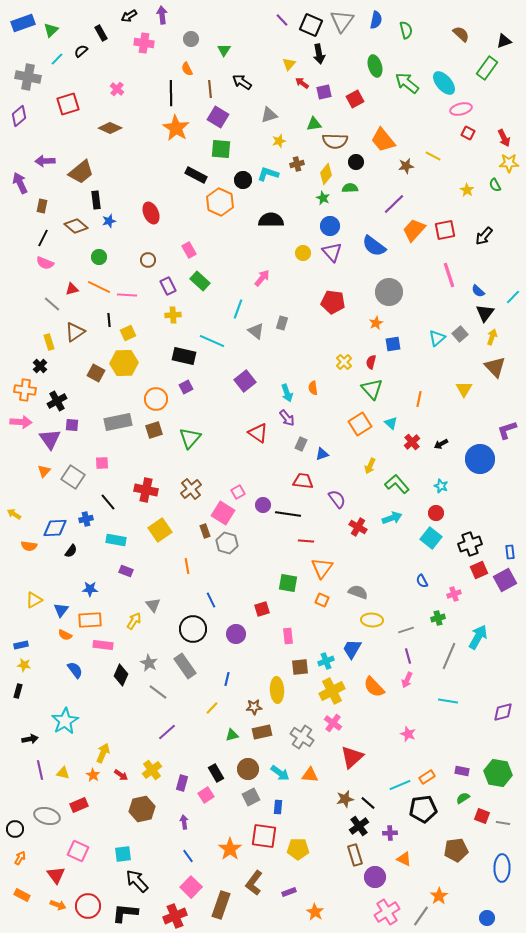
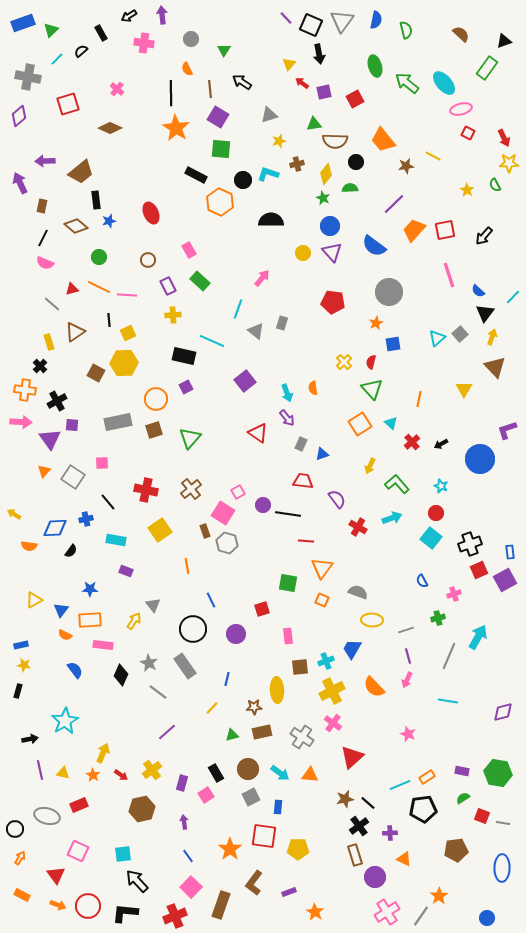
purple line at (282, 20): moved 4 px right, 2 px up
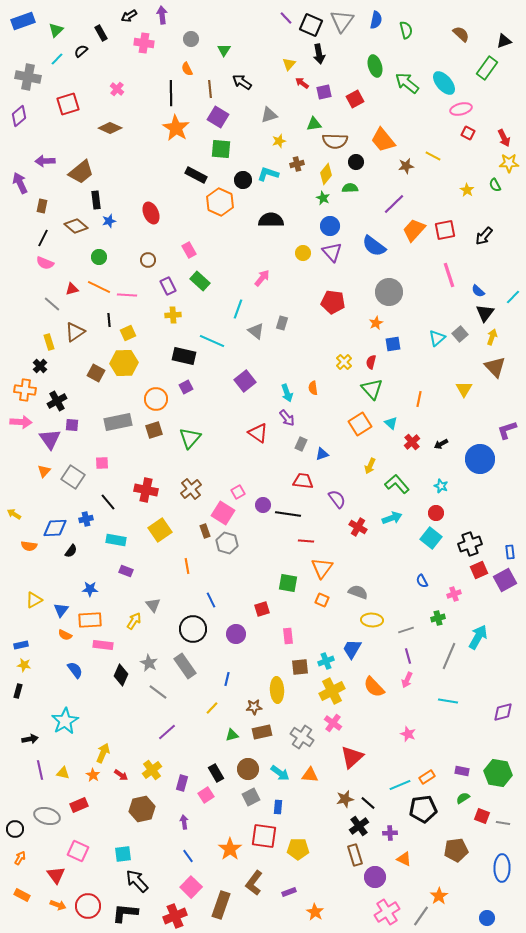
blue rectangle at (23, 23): moved 2 px up
green triangle at (51, 30): moved 5 px right
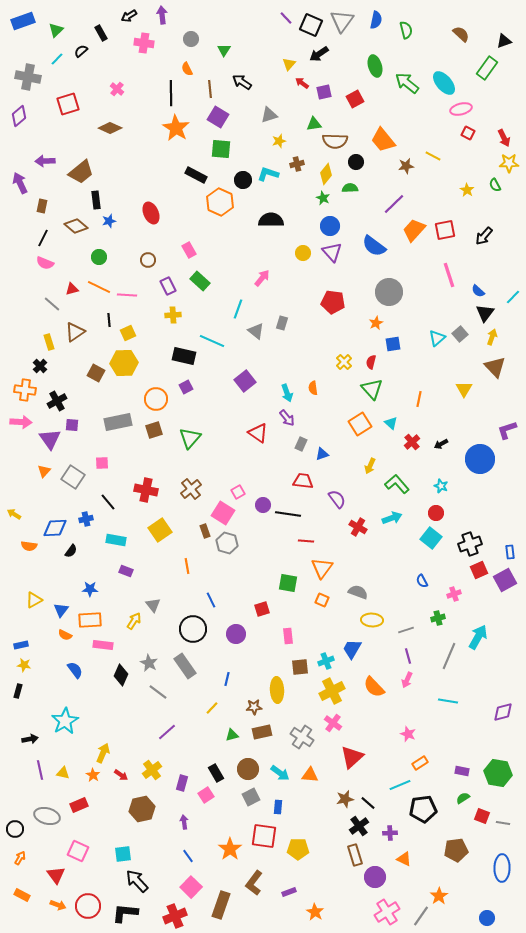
black arrow at (319, 54): rotated 66 degrees clockwise
orange rectangle at (427, 777): moved 7 px left, 14 px up
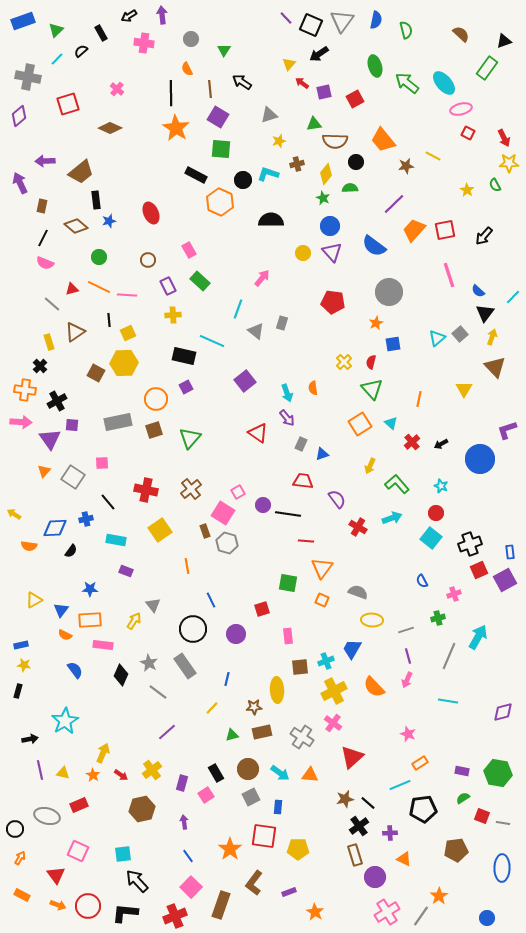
yellow cross at (332, 691): moved 2 px right
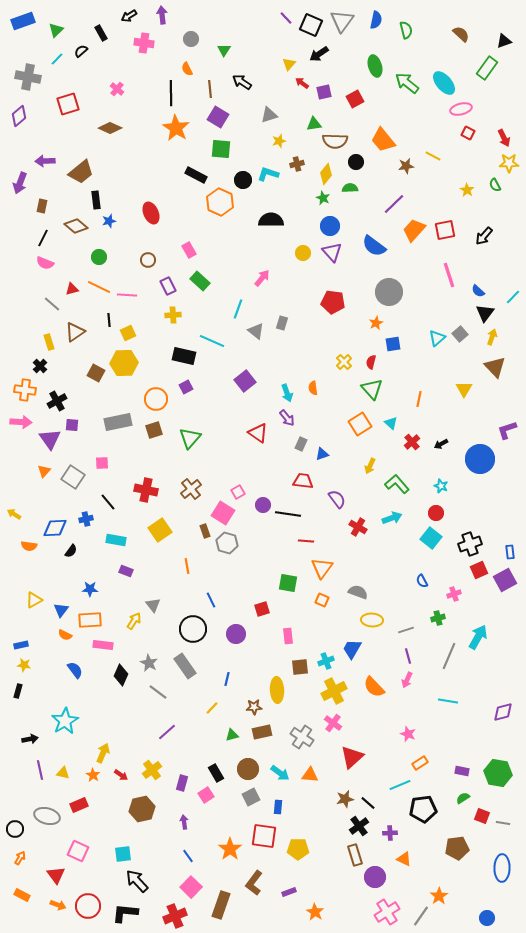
purple arrow at (20, 183): rotated 135 degrees counterclockwise
brown pentagon at (456, 850): moved 1 px right, 2 px up
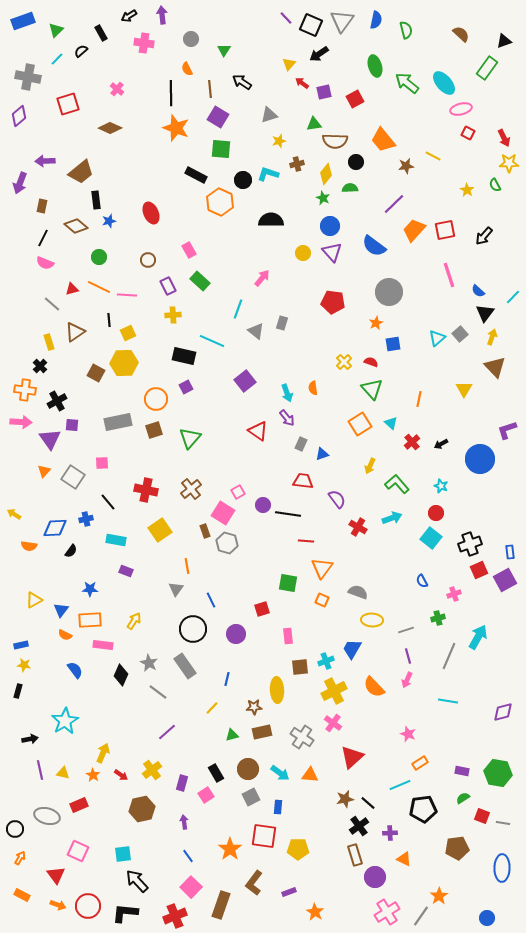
orange star at (176, 128): rotated 12 degrees counterclockwise
red semicircle at (371, 362): rotated 96 degrees clockwise
red triangle at (258, 433): moved 2 px up
gray triangle at (153, 605): moved 23 px right, 16 px up; rotated 14 degrees clockwise
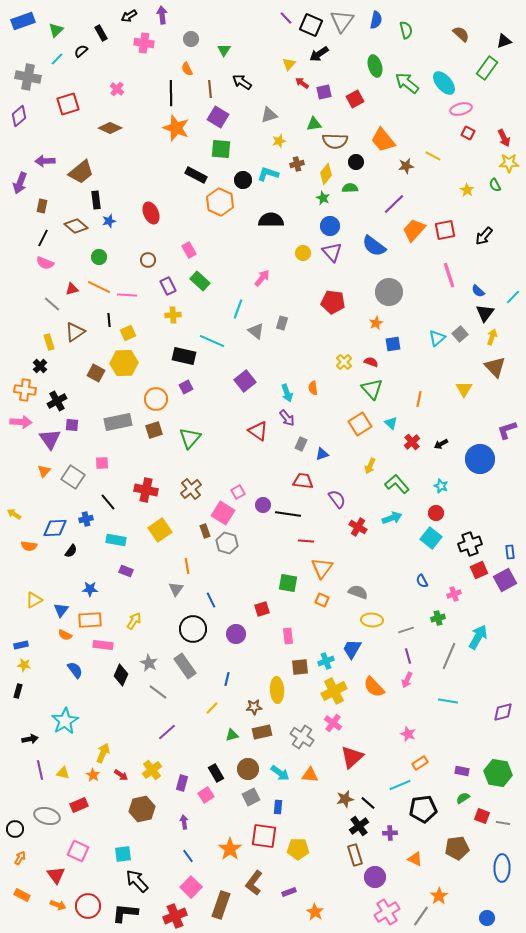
orange triangle at (404, 859): moved 11 px right
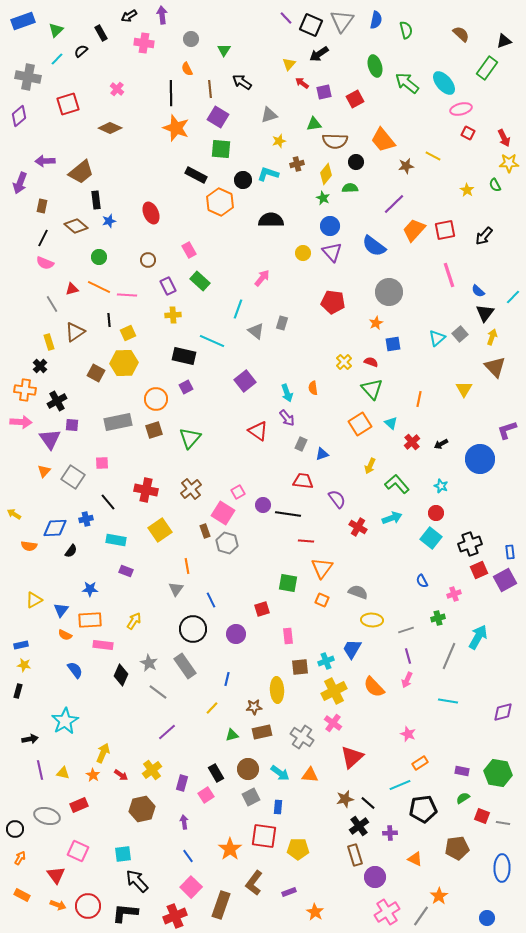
gray line at (52, 304): rotated 18 degrees clockwise
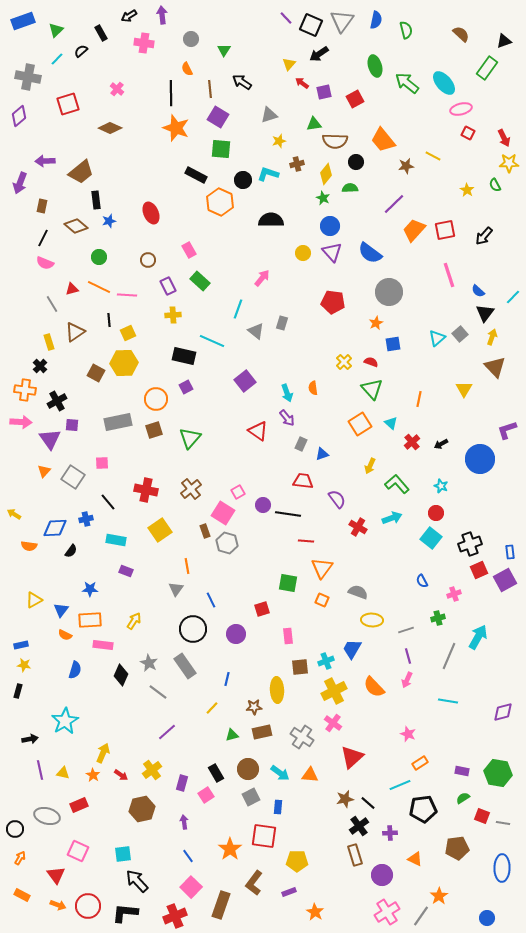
blue semicircle at (374, 246): moved 4 px left, 7 px down
blue semicircle at (75, 670): rotated 54 degrees clockwise
yellow pentagon at (298, 849): moved 1 px left, 12 px down
purple circle at (375, 877): moved 7 px right, 2 px up
